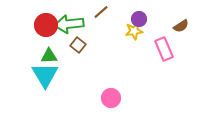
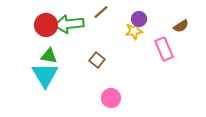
brown square: moved 19 px right, 15 px down
green triangle: rotated 12 degrees clockwise
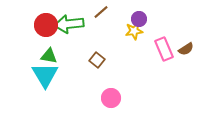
brown semicircle: moved 5 px right, 23 px down
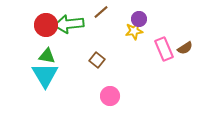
brown semicircle: moved 1 px left, 1 px up
green triangle: moved 2 px left
pink circle: moved 1 px left, 2 px up
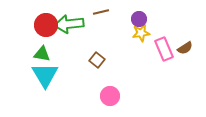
brown line: rotated 28 degrees clockwise
yellow star: moved 7 px right, 2 px down
green triangle: moved 5 px left, 2 px up
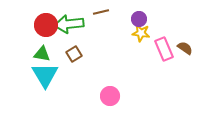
yellow star: rotated 18 degrees clockwise
brown semicircle: rotated 112 degrees counterclockwise
brown square: moved 23 px left, 6 px up; rotated 21 degrees clockwise
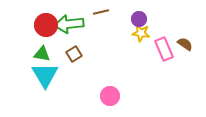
brown semicircle: moved 4 px up
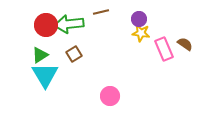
green triangle: moved 2 px left, 1 px down; rotated 42 degrees counterclockwise
